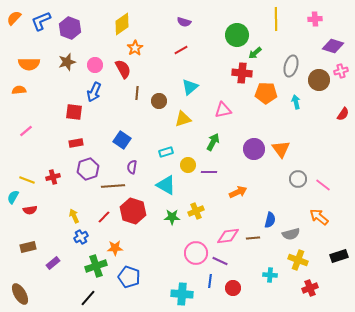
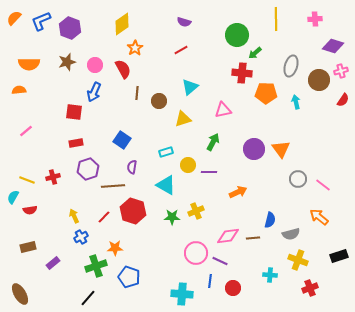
red semicircle at (343, 114): moved 14 px up
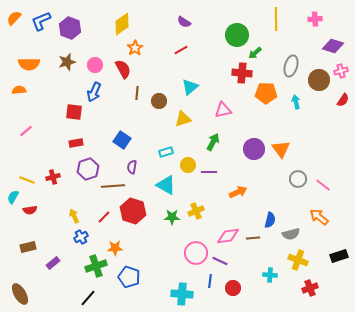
purple semicircle at (184, 22): rotated 16 degrees clockwise
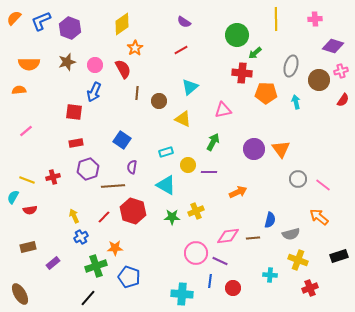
yellow triangle at (183, 119): rotated 42 degrees clockwise
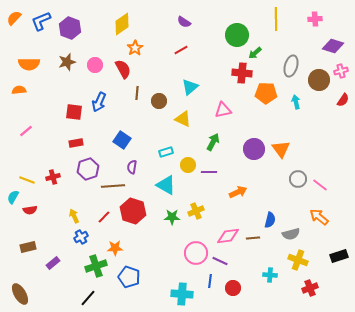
blue arrow at (94, 92): moved 5 px right, 10 px down
pink line at (323, 185): moved 3 px left
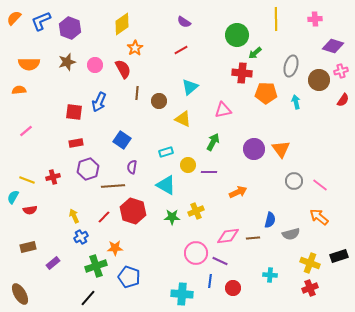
gray circle at (298, 179): moved 4 px left, 2 px down
yellow cross at (298, 260): moved 12 px right, 3 px down
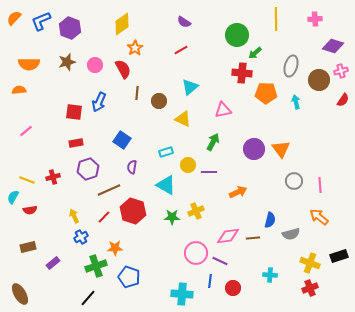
pink line at (320, 185): rotated 49 degrees clockwise
brown line at (113, 186): moved 4 px left, 4 px down; rotated 20 degrees counterclockwise
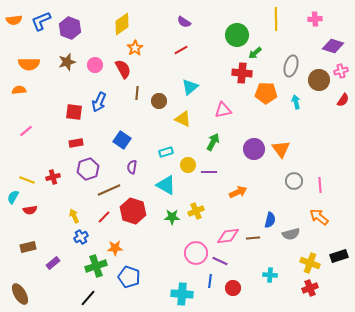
orange semicircle at (14, 18): moved 2 px down; rotated 140 degrees counterclockwise
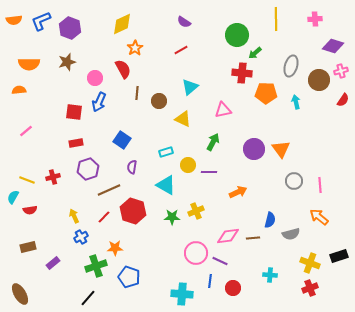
yellow diamond at (122, 24): rotated 10 degrees clockwise
pink circle at (95, 65): moved 13 px down
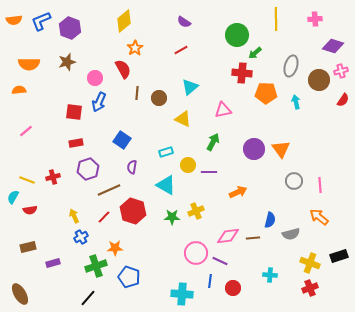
yellow diamond at (122, 24): moved 2 px right, 3 px up; rotated 15 degrees counterclockwise
brown circle at (159, 101): moved 3 px up
purple rectangle at (53, 263): rotated 24 degrees clockwise
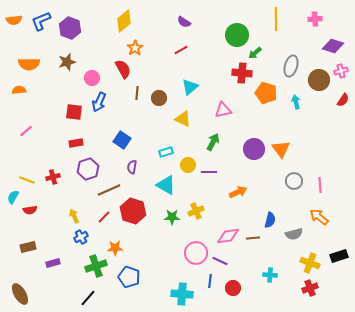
pink circle at (95, 78): moved 3 px left
orange pentagon at (266, 93): rotated 15 degrees clockwise
gray semicircle at (291, 234): moved 3 px right
